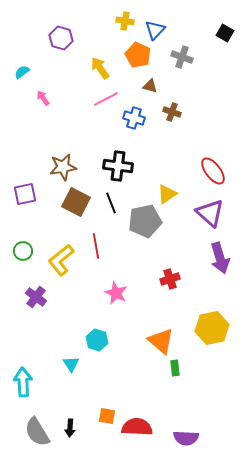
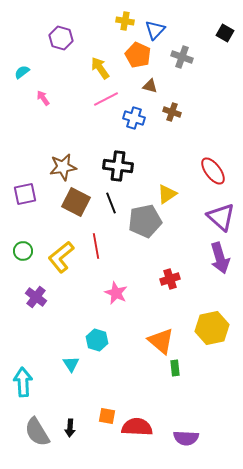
purple triangle: moved 11 px right, 4 px down
yellow L-shape: moved 3 px up
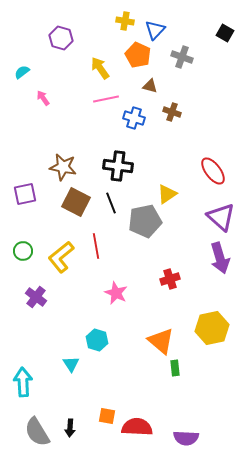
pink line: rotated 15 degrees clockwise
brown star: rotated 20 degrees clockwise
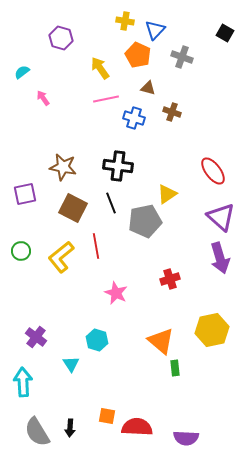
brown triangle: moved 2 px left, 2 px down
brown square: moved 3 px left, 6 px down
green circle: moved 2 px left
purple cross: moved 40 px down
yellow hexagon: moved 2 px down
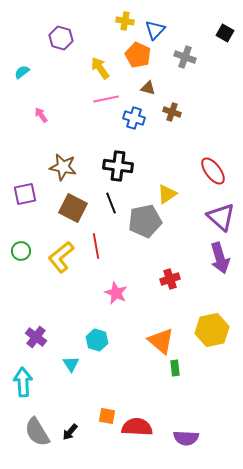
gray cross: moved 3 px right
pink arrow: moved 2 px left, 17 px down
black arrow: moved 4 px down; rotated 36 degrees clockwise
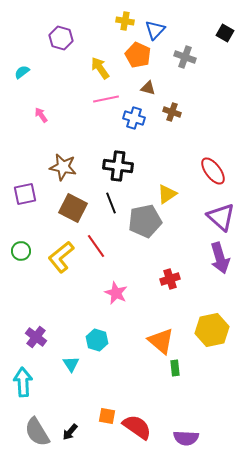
red line: rotated 25 degrees counterclockwise
red semicircle: rotated 32 degrees clockwise
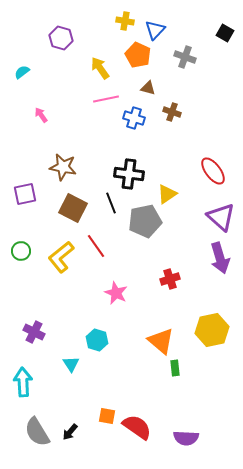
black cross: moved 11 px right, 8 px down
purple cross: moved 2 px left, 5 px up; rotated 10 degrees counterclockwise
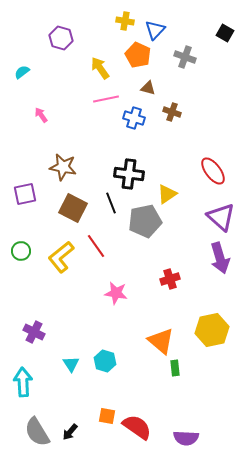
pink star: rotated 15 degrees counterclockwise
cyan hexagon: moved 8 px right, 21 px down
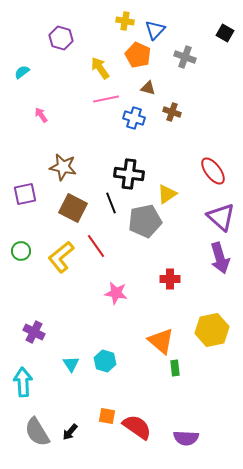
red cross: rotated 18 degrees clockwise
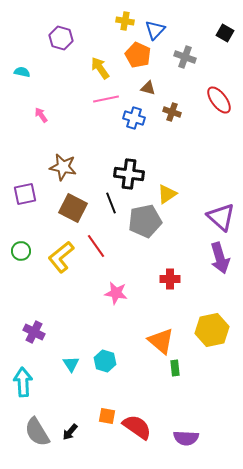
cyan semicircle: rotated 49 degrees clockwise
red ellipse: moved 6 px right, 71 px up
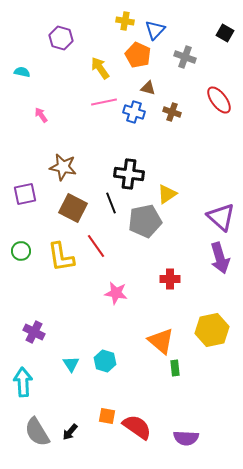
pink line: moved 2 px left, 3 px down
blue cross: moved 6 px up
yellow L-shape: rotated 60 degrees counterclockwise
